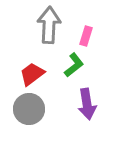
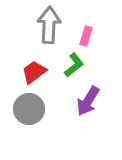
red trapezoid: moved 2 px right, 2 px up
purple arrow: moved 1 px right, 3 px up; rotated 40 degrees clockwise
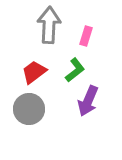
green L-shape: moved 1 px right, 5 px down
purple arrow: rotated 8 degrees counterclockwise
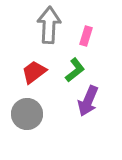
gray circle: moved 2 px left, 5 px down
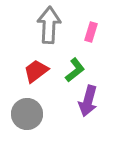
pink rectangle: moved 5 px right, 4 px up
red trapezoid: moved 2 px right, 1 px up
purple arrow: rotated 8 degrees counterclockwise
